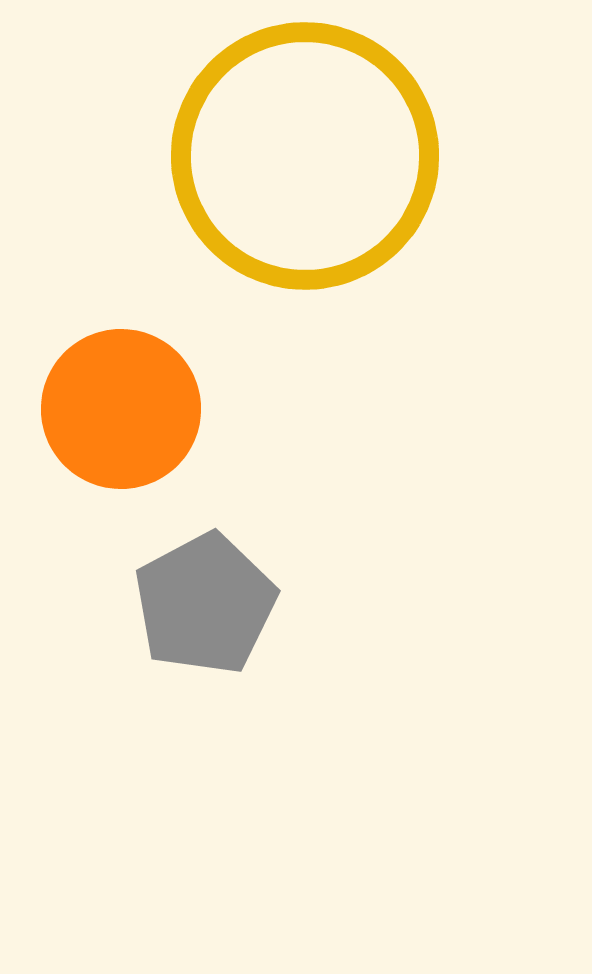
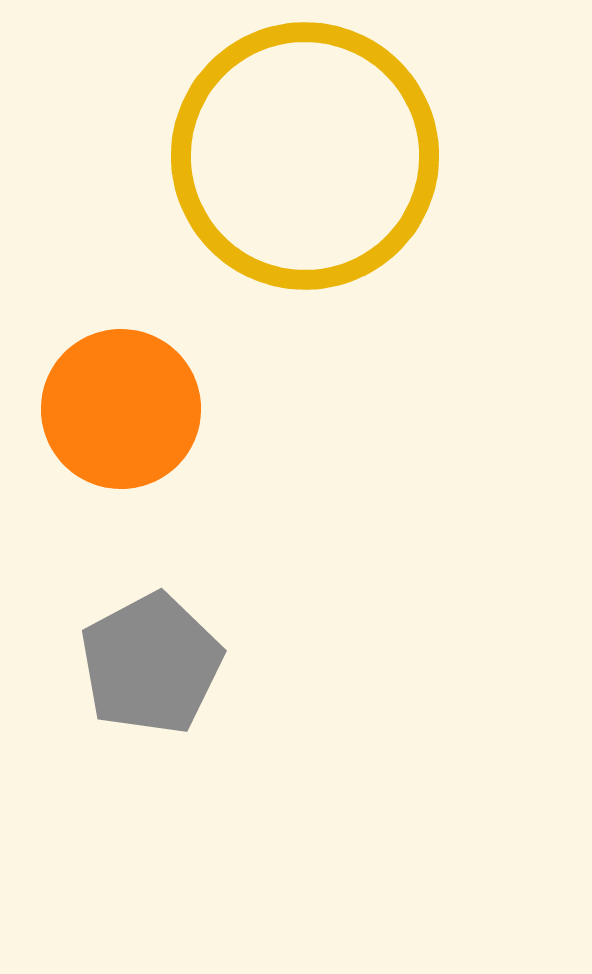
gray pentagon: moved 54 px left, 60 px down
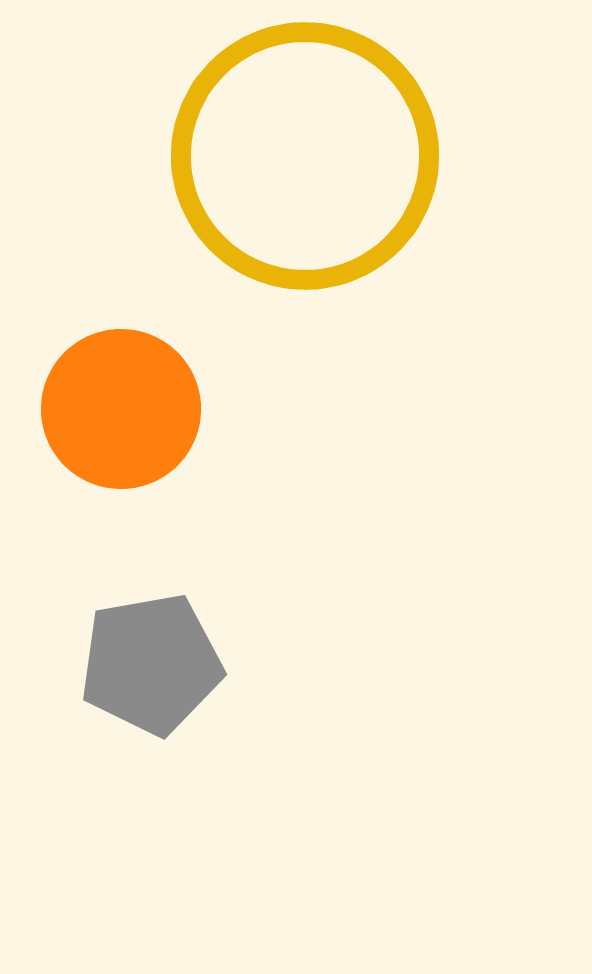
gray pentagon: rotated 18 degrees clockwise
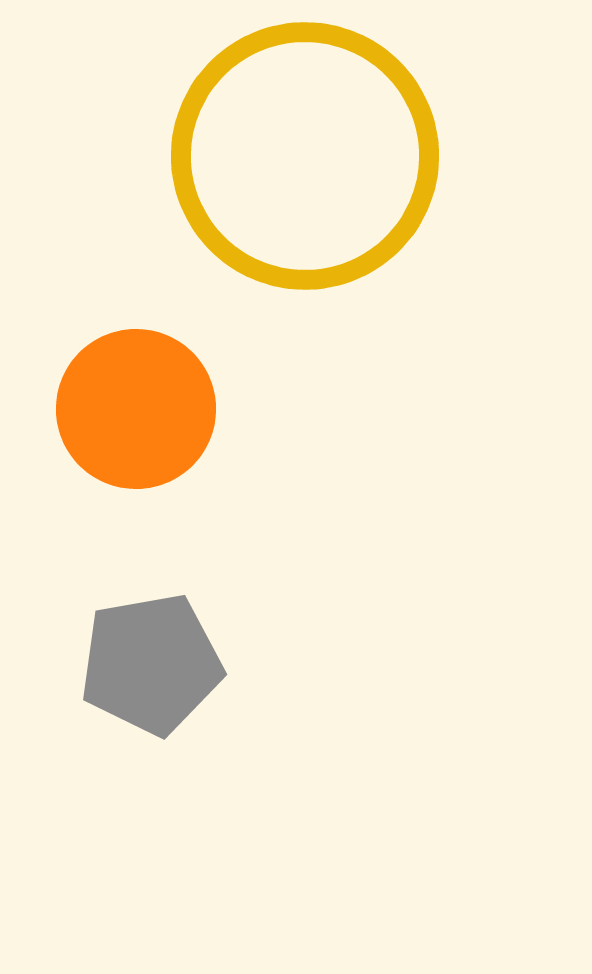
orange circle: moved 15 px right
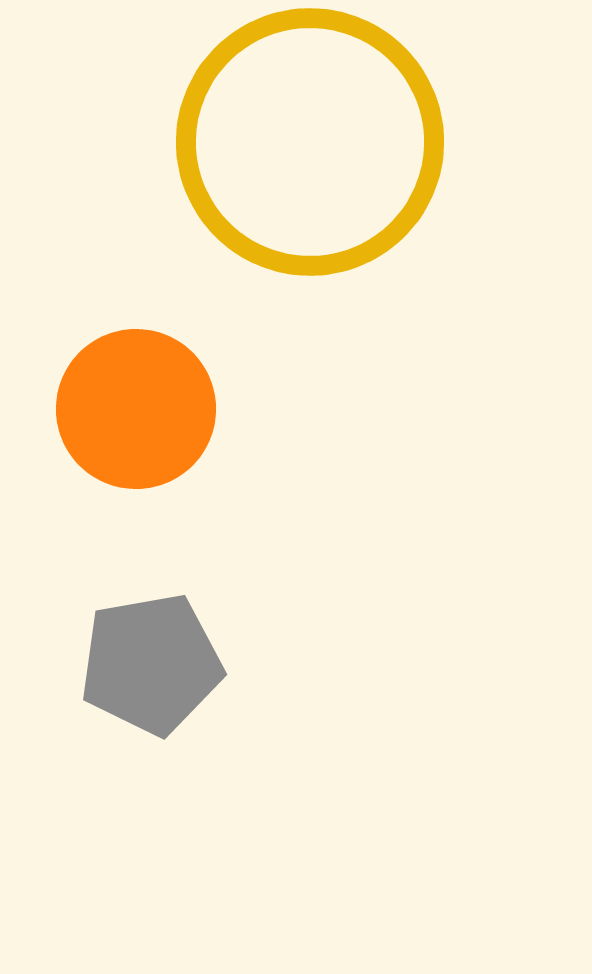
yellow circle: moved 5 px right, 14 px up
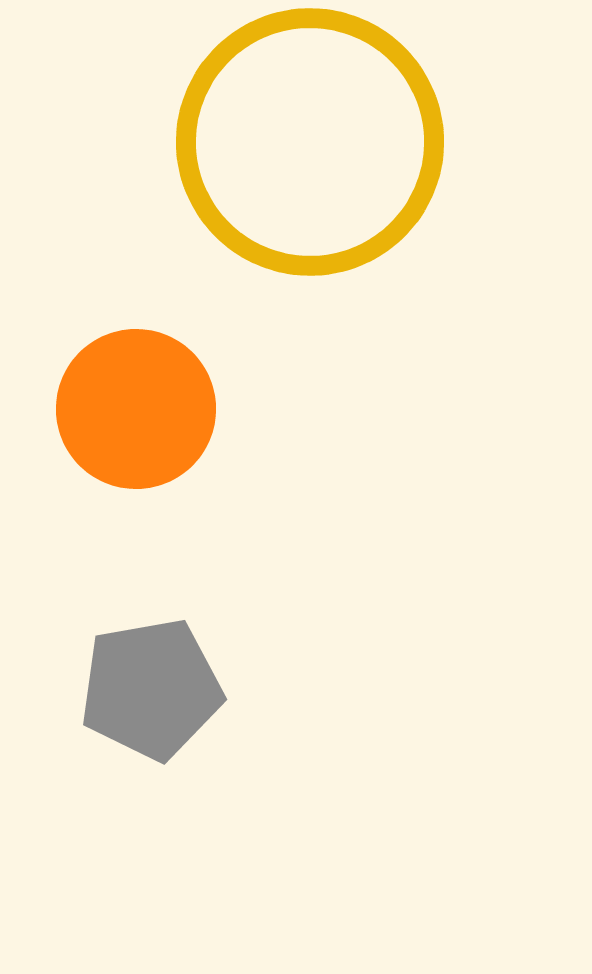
gray pentagon: moved 25 px down
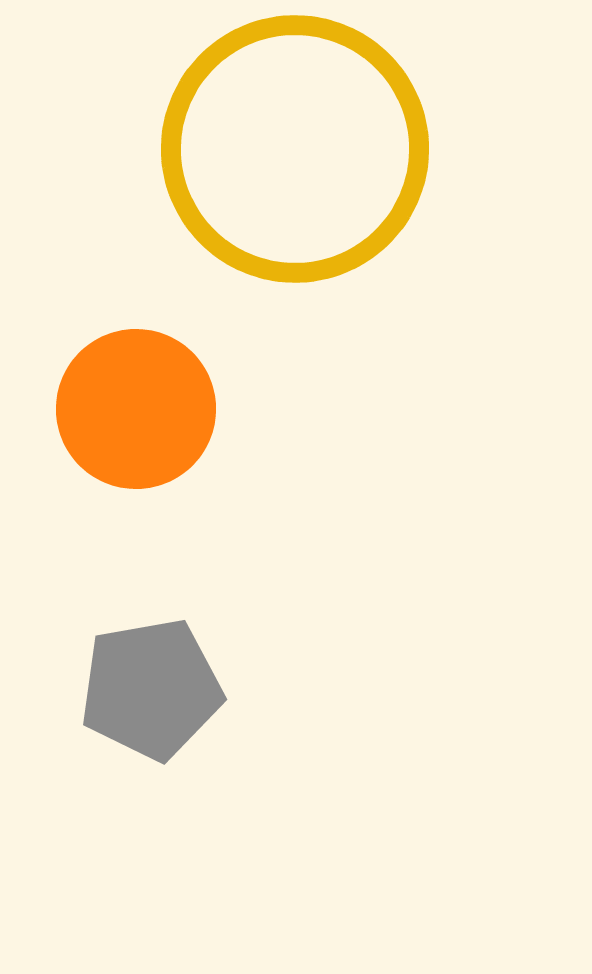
yellow circle: moved 15 px left, 7 px down
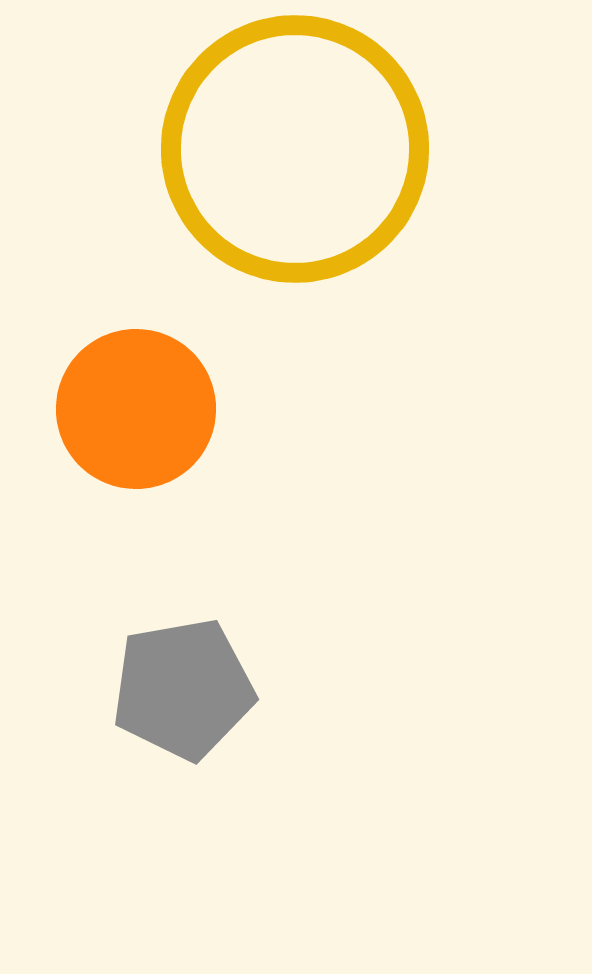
gray pentagon: moved 32 px right
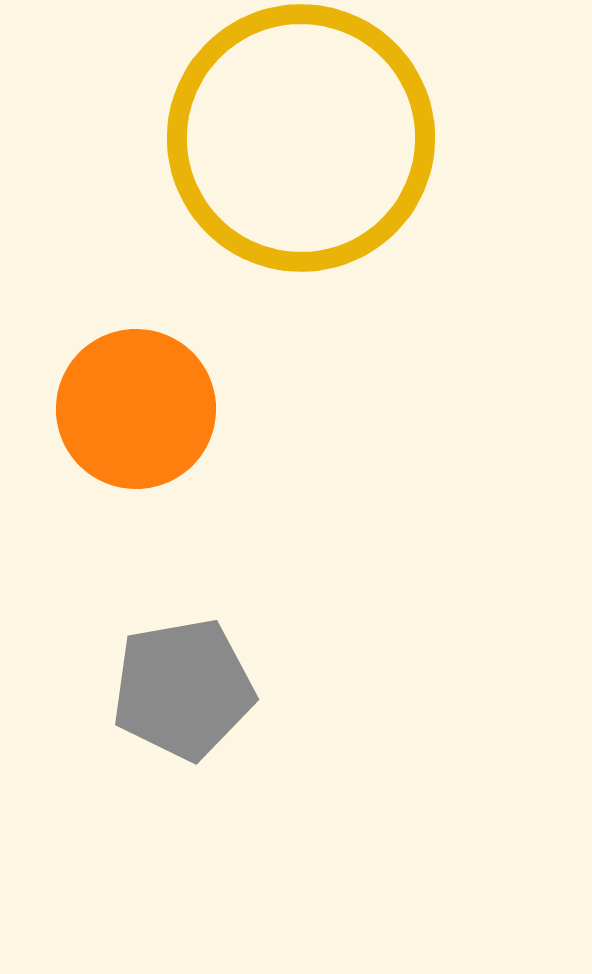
yellow circle: moved 6 px right, 11 px up
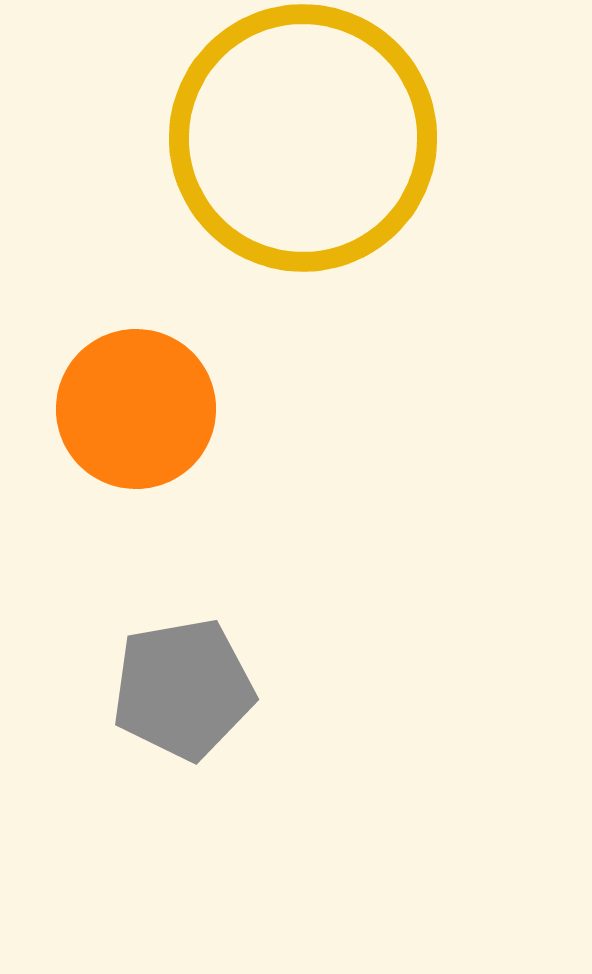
yellow circle: moved 2 px right
